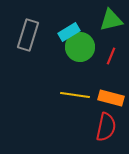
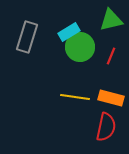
gray rectangle: moved 1 px left, 2 px down
yellow line: moved 2 px down
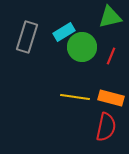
green triangle: moved 1 px left, 3 px up
cyan rectangle: moved 5 px left
green circle: moved 2 px right
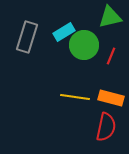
green circle: moved 2 px right, 2 px up
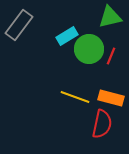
cyan rectangle: moved 3 px right, 4 px down
gray rectangle: moved 8 px left, 12 px up; rotated 20 degrees clockwise
green circle: moved 5 px right, 4 px down
yellow line: rotated 12 degrees clockwise
red semicircle: moved 4 px left, 3 px up
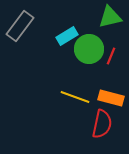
gray rectangle: moved 1 px right, 1 px down
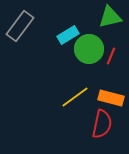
cyan rectangle: moved 1 px right, 1 px up
yellow line: rotated 56 degrees counterclockwise
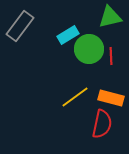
red line: rotated 24 degrees counterclockwise
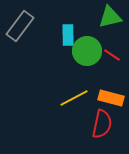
cyan rectangle: rotated 60 degrees counterclockwise
green circle: moved 2 px left, 2 px down
red line: moved 1 px right, 1 px up; rotated 54 degrees counterclockwise
yellow line: moved 1 px left, 1 px down; rotated 8 degrees clockwise
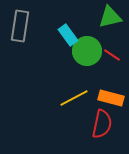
gray rectangle: rotated 28 degrees counterclockwise
cyan rectangle: rotated 35 degrees counterclockwise
